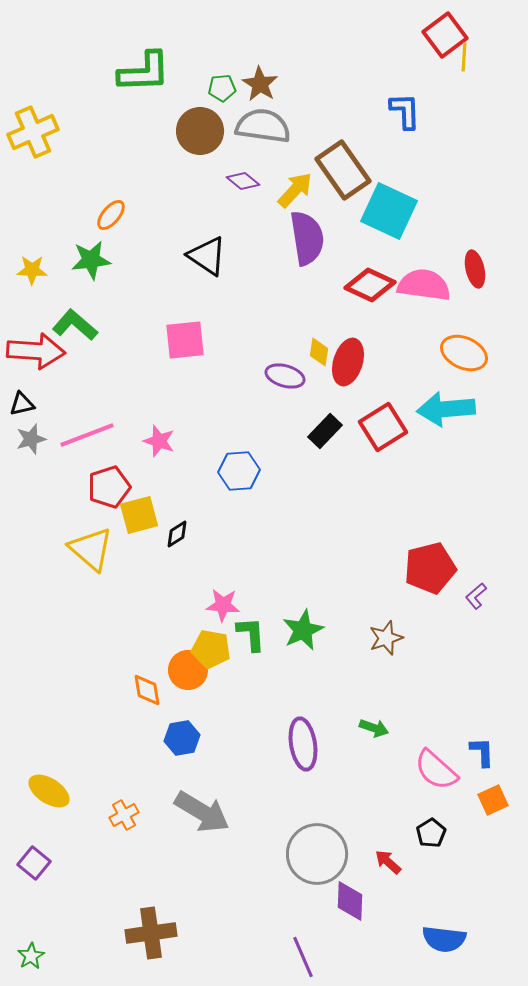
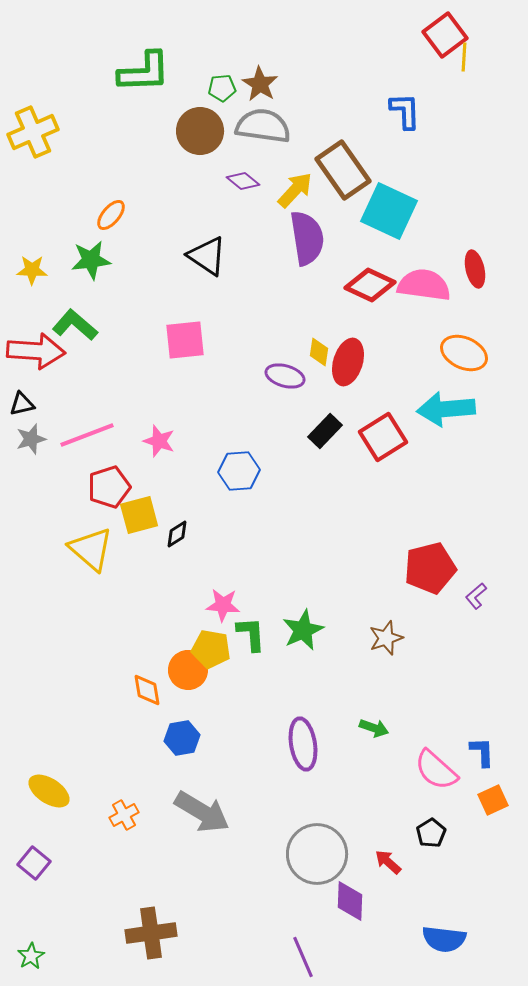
red square at (383, 427): moved 10 px down
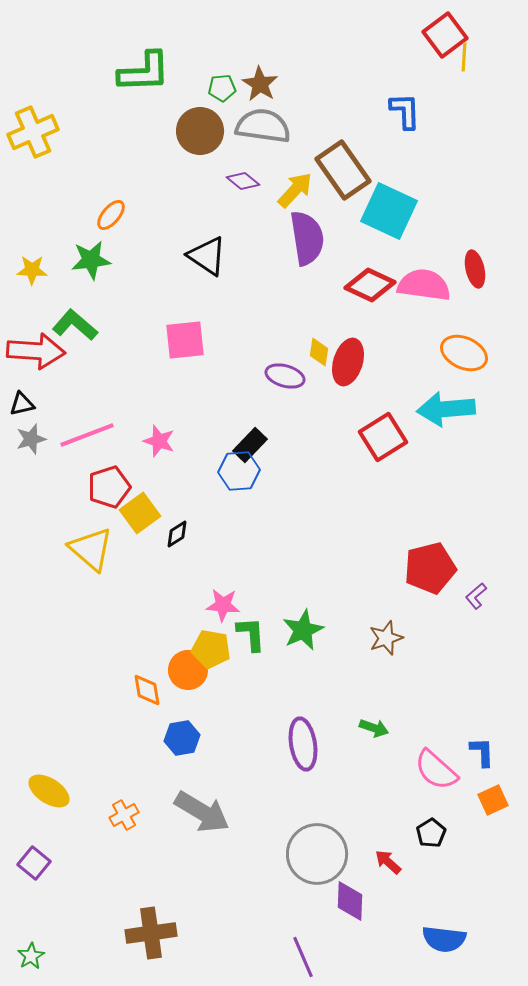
black rectangle at (325, 431): moved 75 px left, 14 px down
yellow square at (139, 515): moved 1 px right, 2 px up; rotated 21 degrees counterclockwise
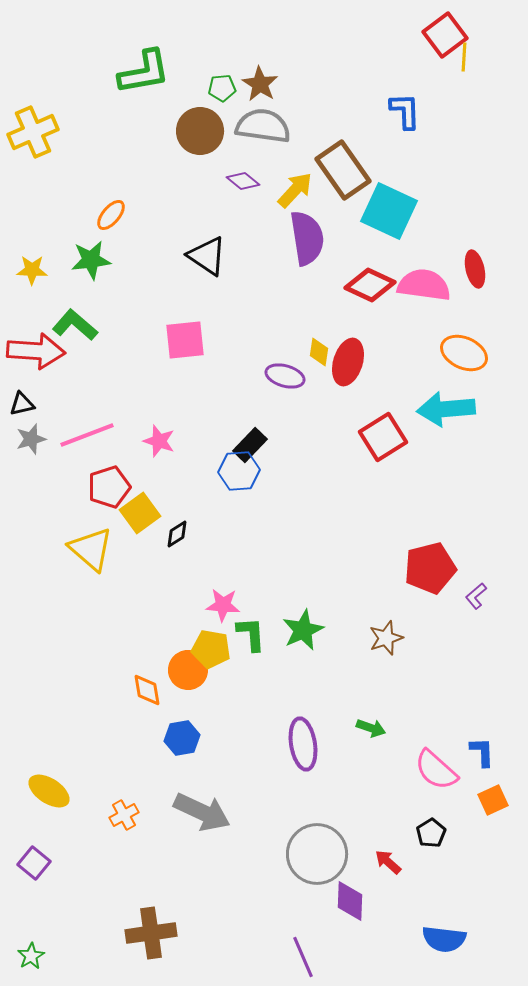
green L-shape at (144, 72): rotated 8 degrees counterclockwise
green arrow at (374, 728): moved 3 px left
gray arrow at (202, 812): rotated 6 degrees counterclockwise
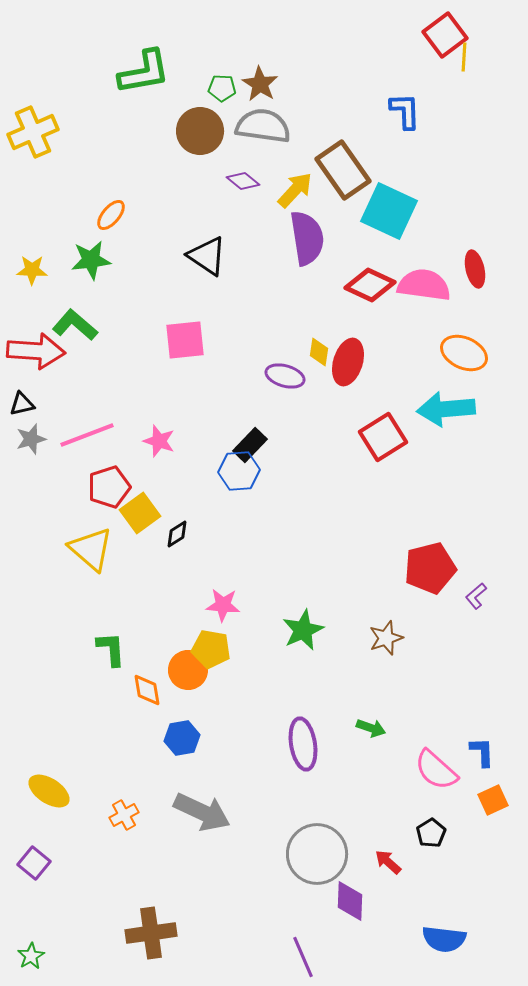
green pentagon at (222, 88): rotated 8 degrees clockwise
green L-shape at (251, 634): moved 140 px left, 15 px down
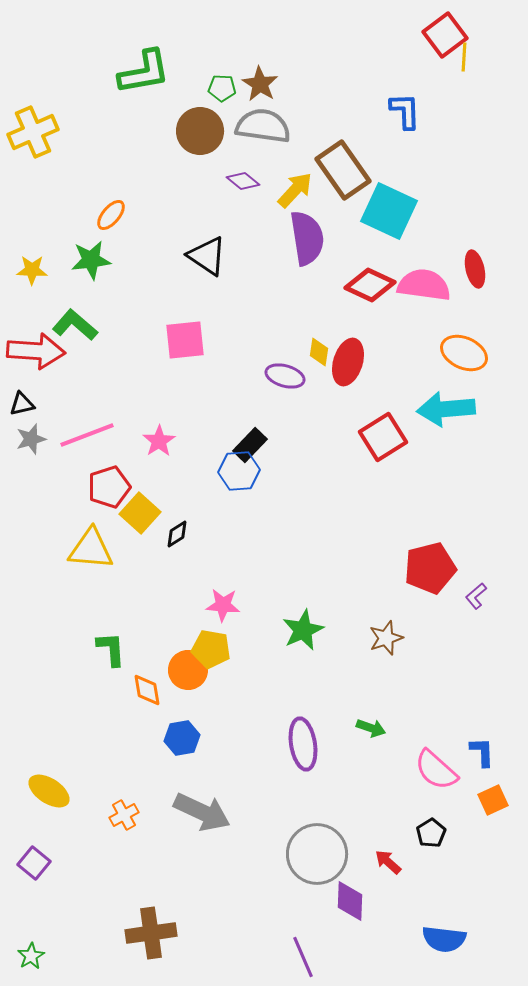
pink star at (159, 441): rotated 20 degrees clockwise
yellow square at (140, 513): rotated 12 degrees counterclockwise
yellow triangle at (91, 549): rotated 36 degrees counterclockwise
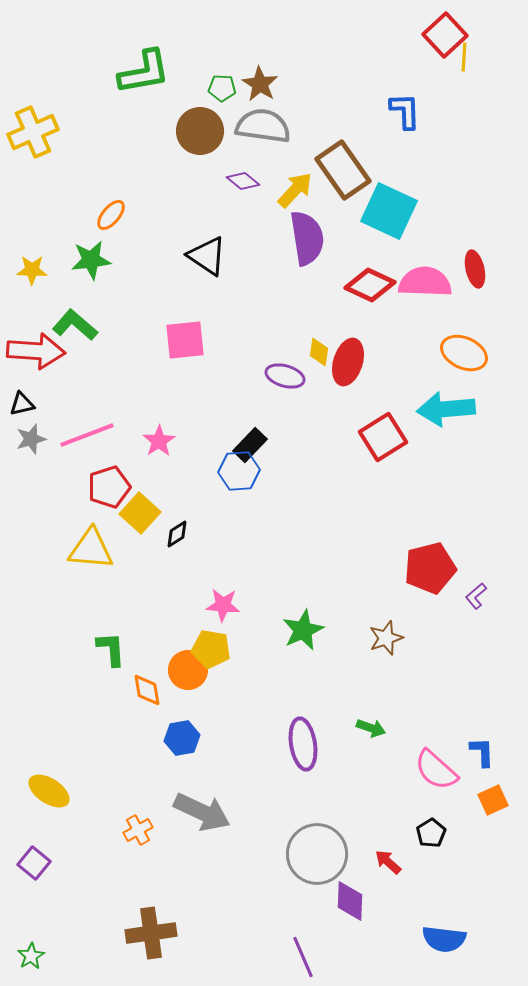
red square at (445, 35): rotated 6 degrees counterclockwise
pink semicircle at (424, 285): moved 1 px right, 3 px up; rotated 6 degrees counterclockwise
orange cross at (124, 815): moved 14 px right, 15 px down
